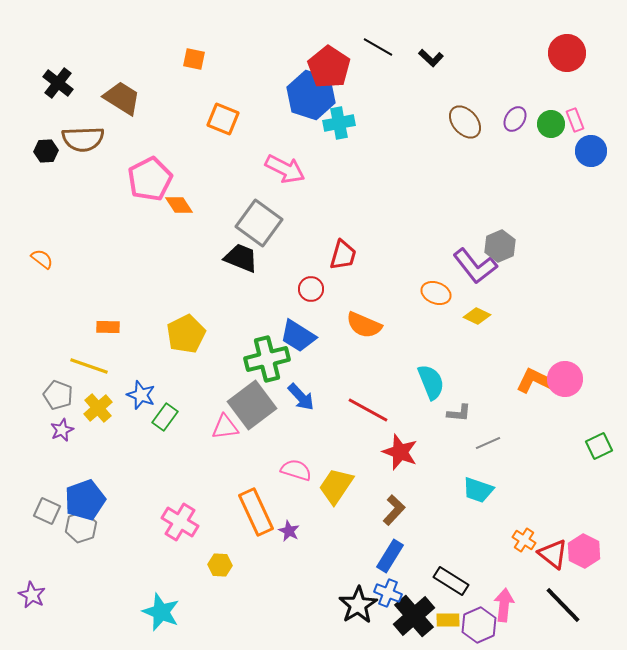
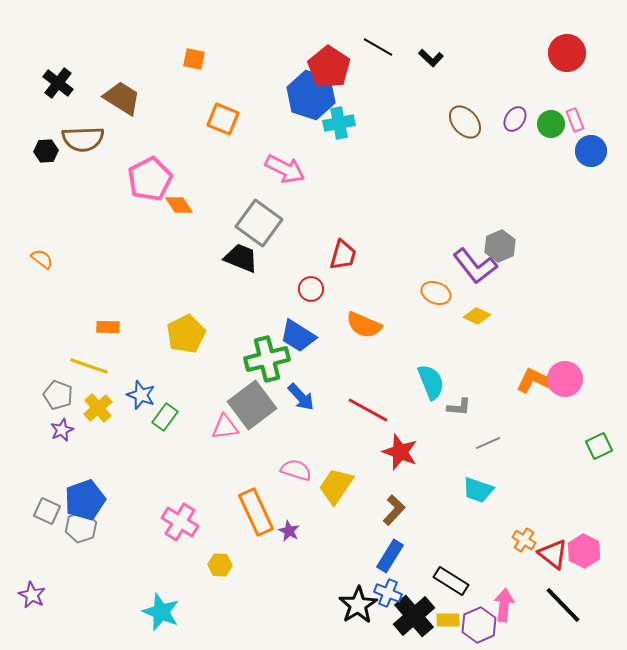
gray L-shape at (459, 413): moved 6 px up
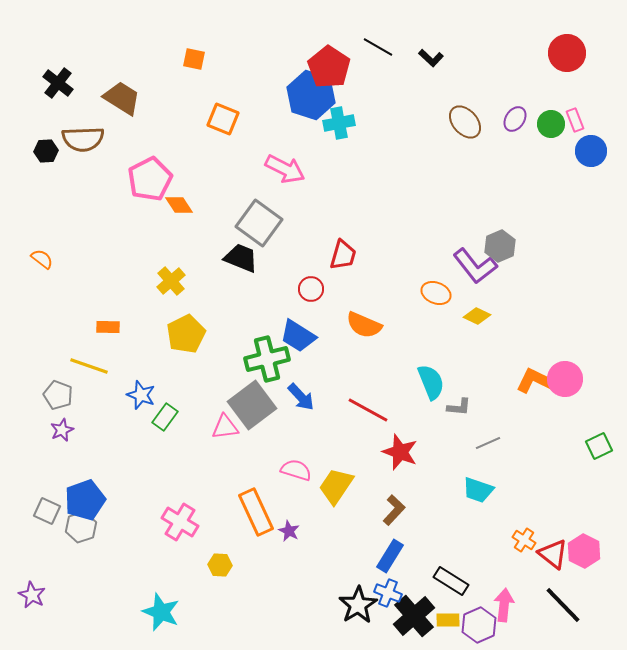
yellow cross at (98, 408): moved 73 px right, 127 px up
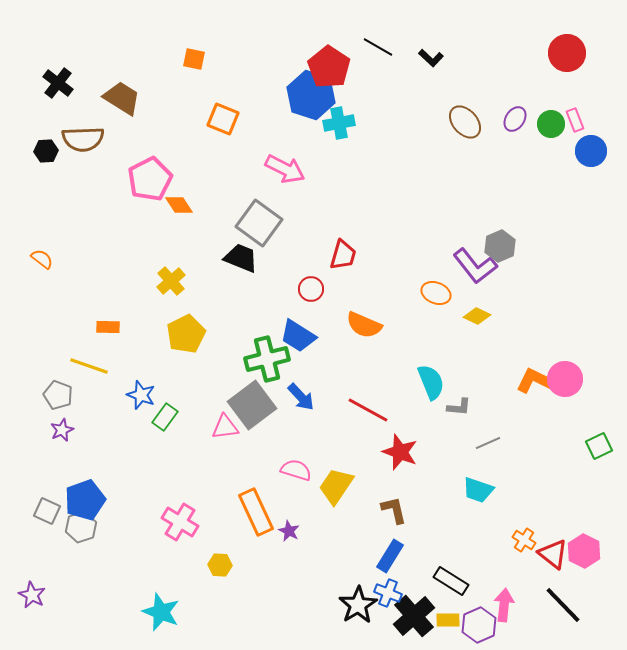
brown L-shape at (394, 510): rotated 56 degrees counterclockwise
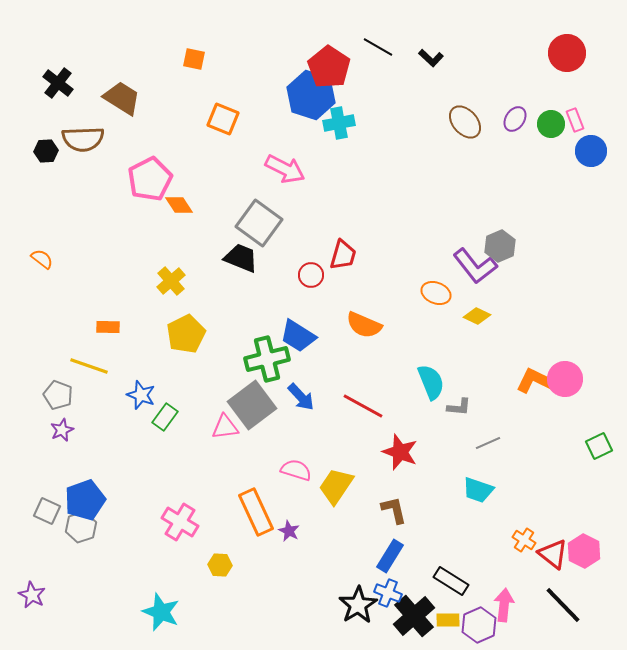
red circle at (311, 289): moved 14 px up
red line at (368, 410): moved 5 px left, 4 px up
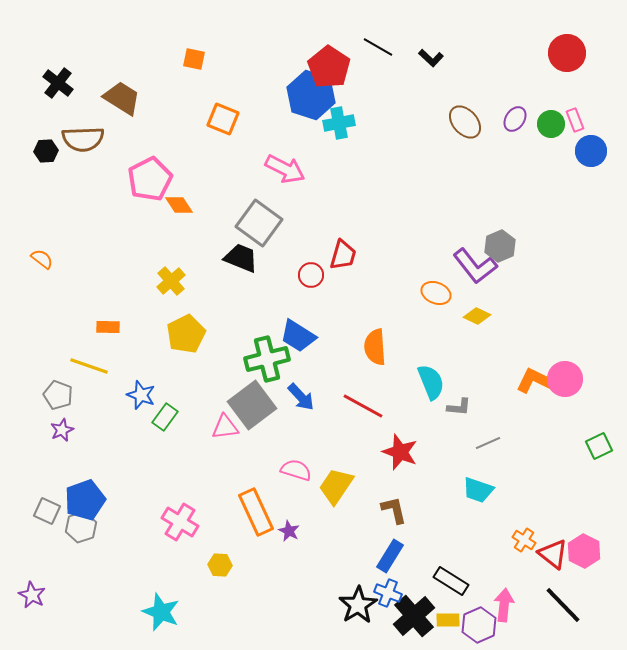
orange semicircle at (364, 325): moved 11 px right, 22 px down; rotated 63 degrees clockwise
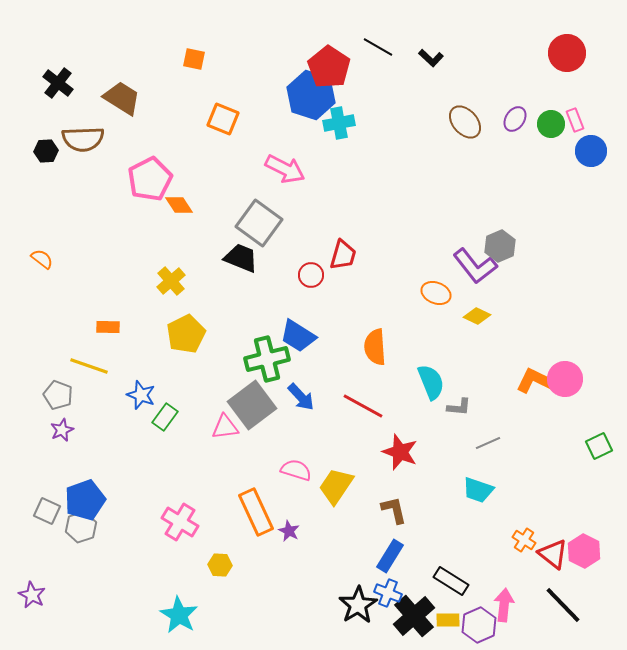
cyan star at (161, 612): moved 18 px right, 3 px down; rotated 9 degrees clockwise
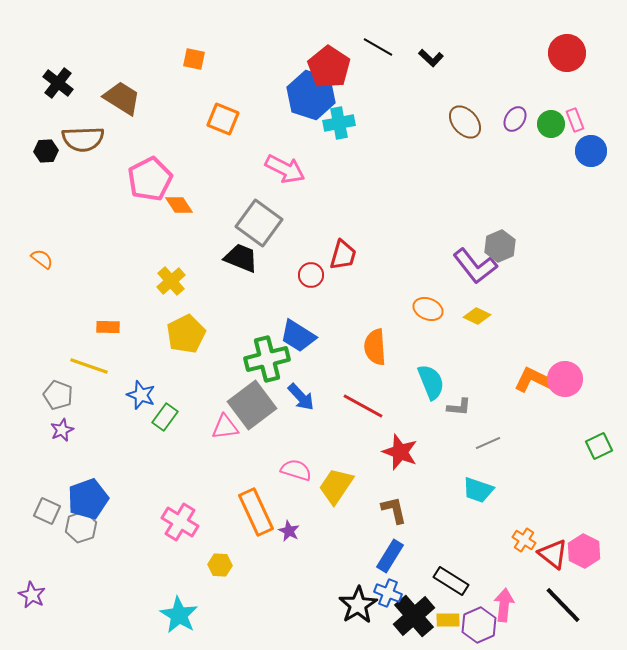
orange ellipse at (436, 293): moved 8 px left, 16 px down
orange L-shape at (536, 381): moved 2 px left, 1 px up
blue pentagon at (85, 500): moved 3 px right, 1 px up
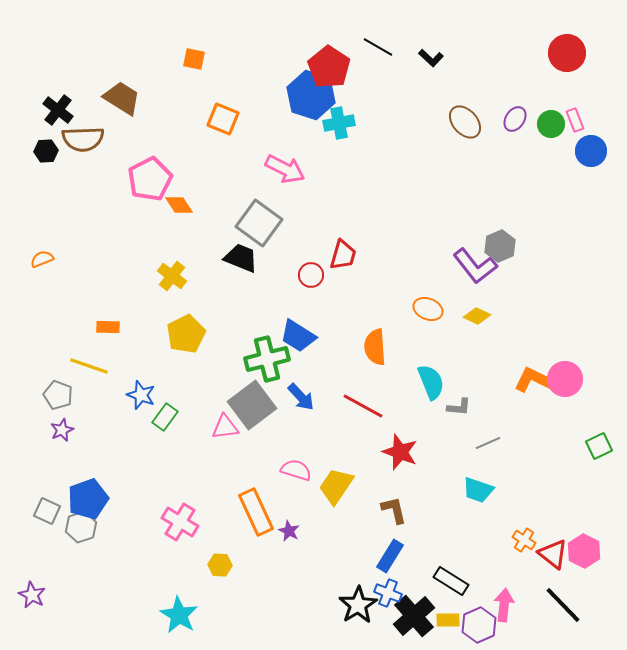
black cross at (58, 83): moved 27 px down
orange semicircle at (42, 259): rotated 60 degrees counterclockwise
yellow cross at (171, 281): moved 1 px right, 5 px up; rotated 12 degrees counterclockwise
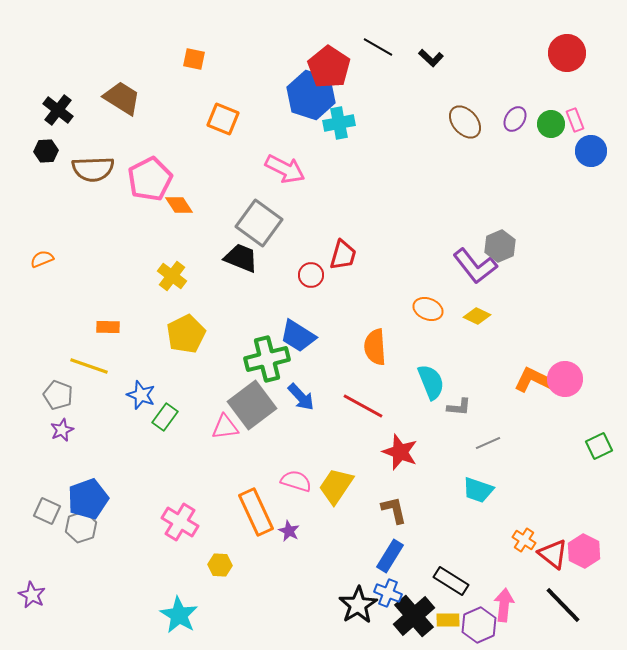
brown semicircle at (83, 139): moved 10 px right, 30 px down
pink semicircle at (296, 470): moved 11 px down
